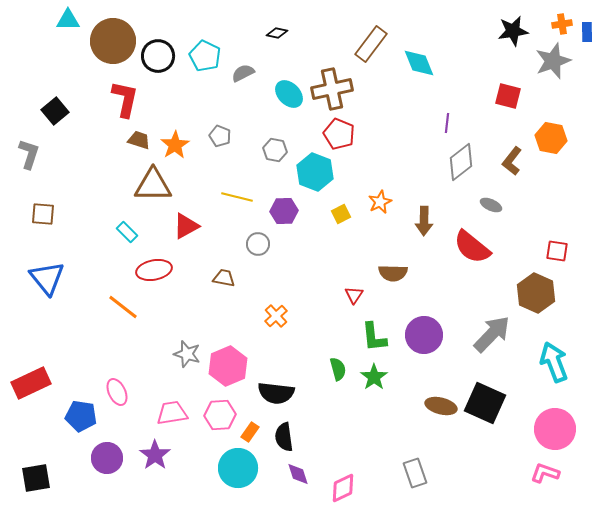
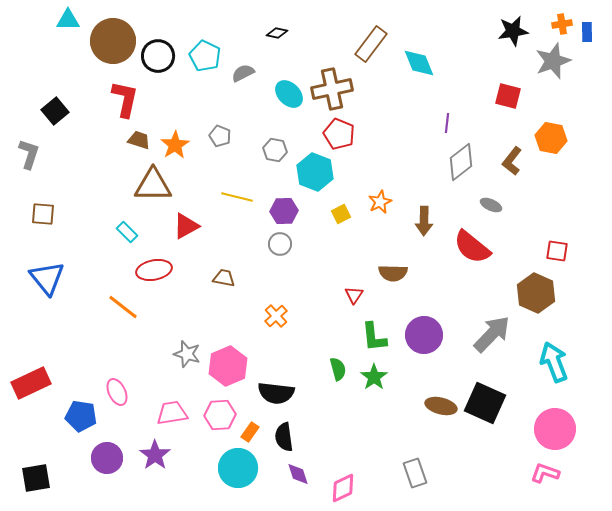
gray circle at (258, 244): moved 22 px right
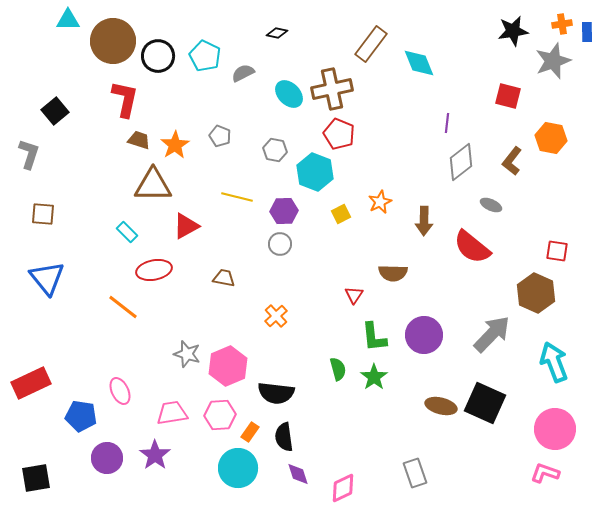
pink ellipse at (117, 392): moved 3 px right, 1 px up
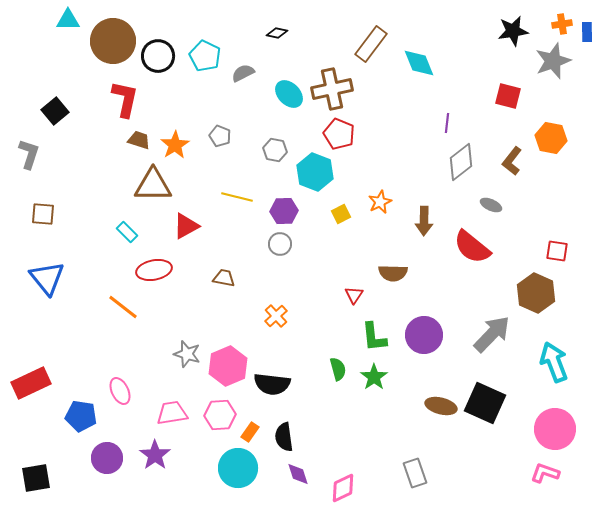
black semicircle at (276, 393): moved 4 px left, 9 px up
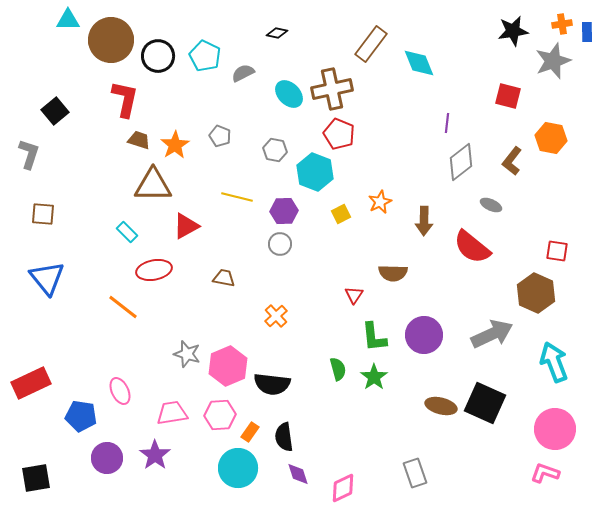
brown circle at (113, 41): moved 2 px left, 1 px up
gray arrow at (492, 334): rotated 21 degrees clockwise
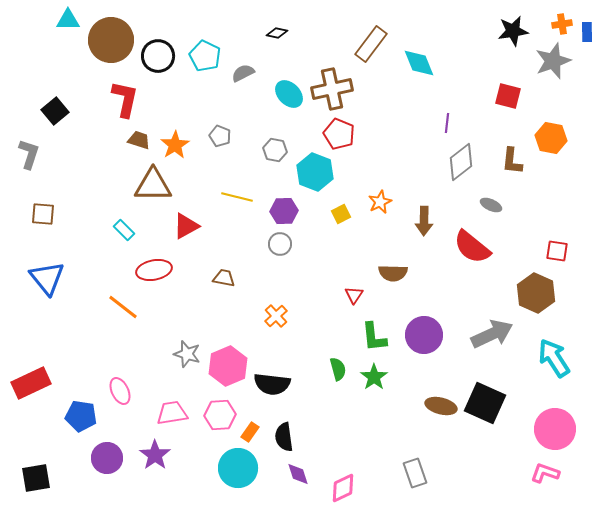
brown L-shape at (512, 161): rotated 32 degrees counterclockwise
cyan rectangle at (127, 232): moved 3 px left, 2 px up
cyan arrow at (554, 362): moved 4 px up; rotated 12 degrees counterclockwise
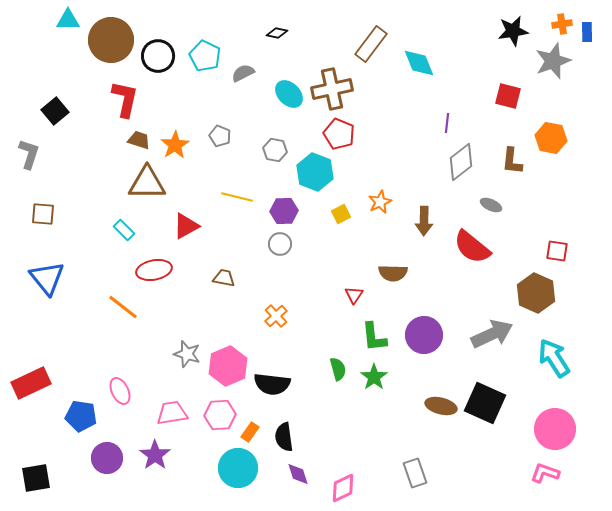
brown triangle at (153, 185): moved 6 px left, 2 px up
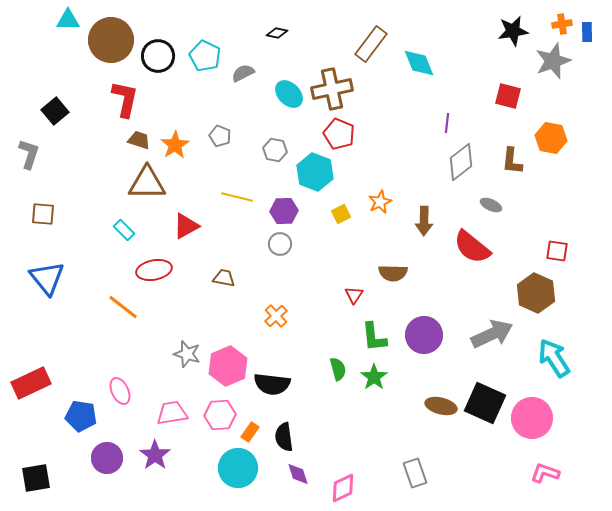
pink circle at (555, 429): moved 23 px left, 11 px up
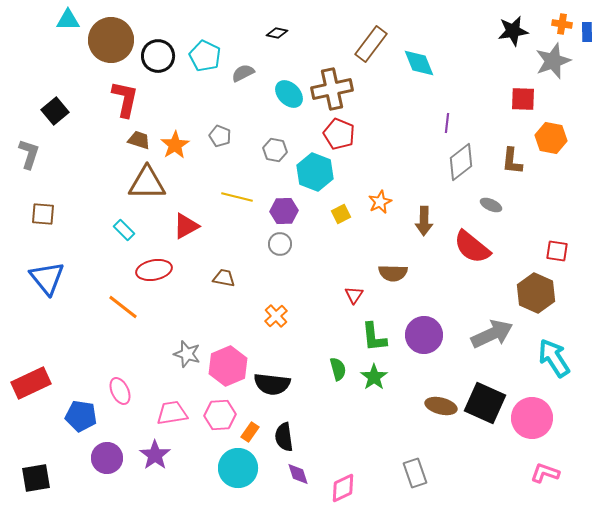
orange cross at (562, 24): rotated 18 degrees clockwise
red square at (508, 96): moved 15 px right, 3 px down; rotated 12 degrees counterclockwise
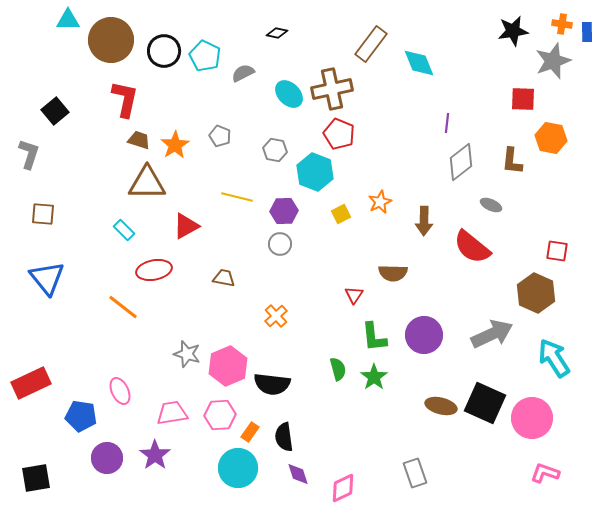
black circle at (158, 56): moved 6 px right, 5 px up
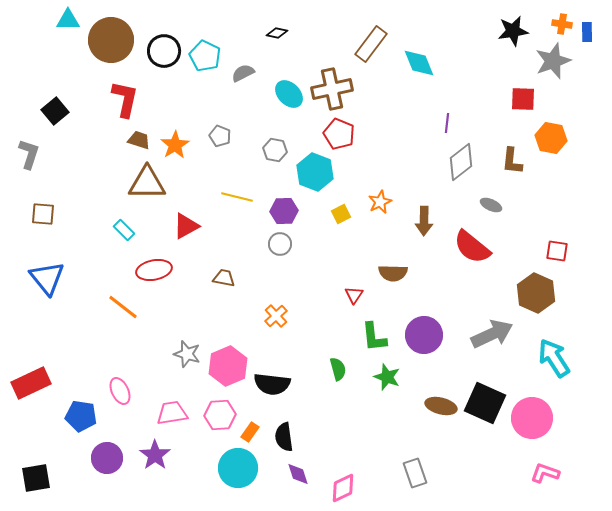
green star at (374, 377): moved 13 px right; rotated 16 degrees counterclockwise
